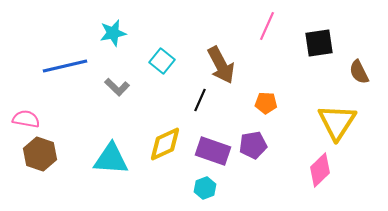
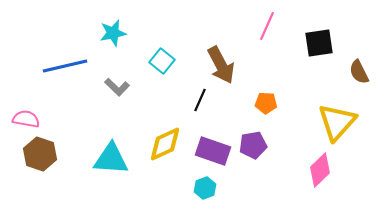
yellow triangle: rotated 9 degrees clockwise
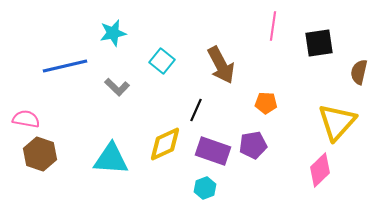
pink line: moved 6 px right; rotated 16 degrees counterclockwise
brown semicircle: rotated 40 degrees clockwise
black line: moved 4 px left, 10 px down
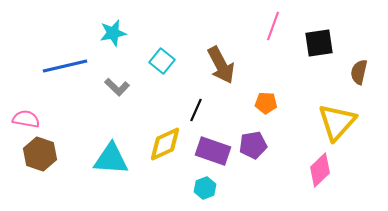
pink line: rotated 12 degrees clockwise
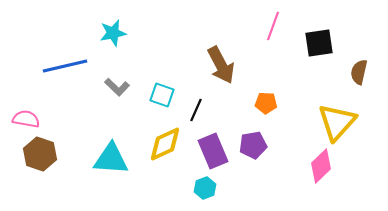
cyan square: moved 34 px down; rotated 20 degrees counterclockwise
purple rectangle: rotated 48 degrees clockwise
pink diamond: moved 1 px right, 4 px up
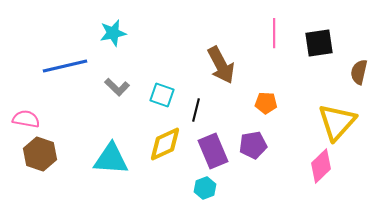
pink line: moved 1 px right, 7 px down; rotated 20 degrees counterclockwise
black line: rotated 10 degrees counterclockwise
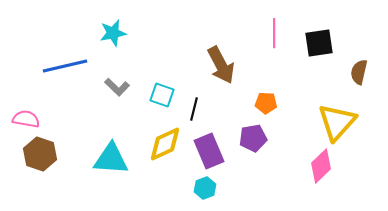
black line: moved 2 px left, 1 px up
purple pentagon: moved 7 px up
purple rectangle: moved 4 px left
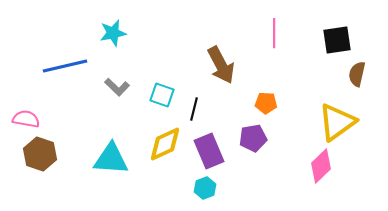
black square: moved 18 px right, 3 px up
brown semicircle: moved 2 px left, 2 px down
yellow triangle: rotated 12 degrees clockwise
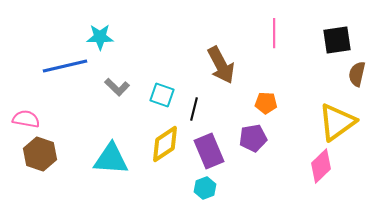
cyan star: moved 13 px left, 4 px down; rotated 12 degrees clockwise
yellow diamond: rotated 9 degrees counterclockwise
